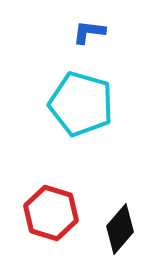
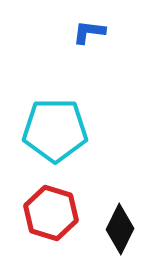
cyan pentagon: moved 26 px left, 26 px down; rotated 16 degrees counterclockwise
black diamond: rotated 15 degrees counterclockwise
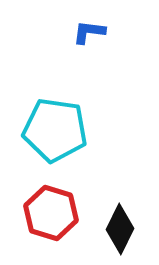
cyan pentagon: rotated 8 degrees clockwise
